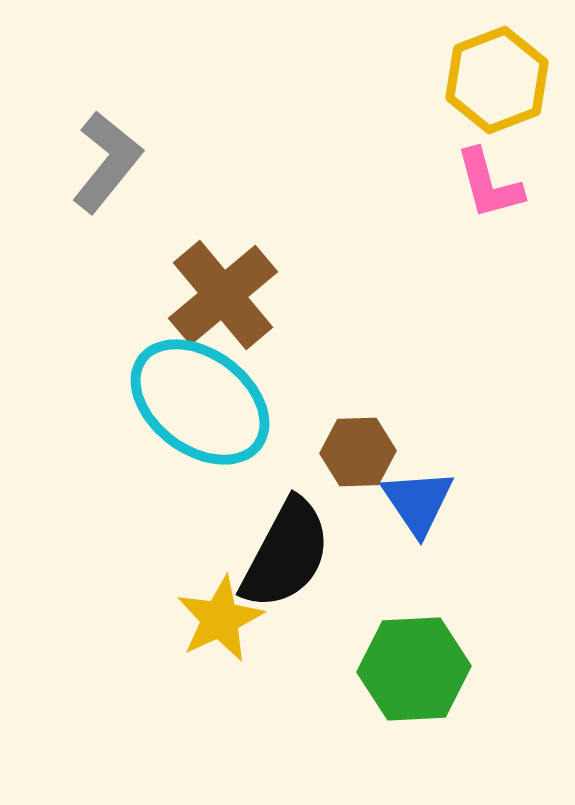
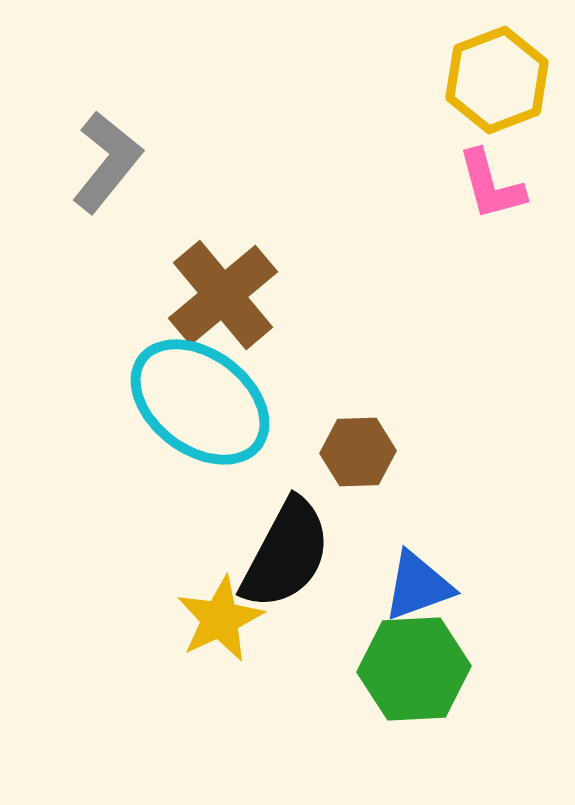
pink L-shape: moved 2 px right, 1 px down
blue triangle: moved 84 px down; rotated 44 degrees clockwise
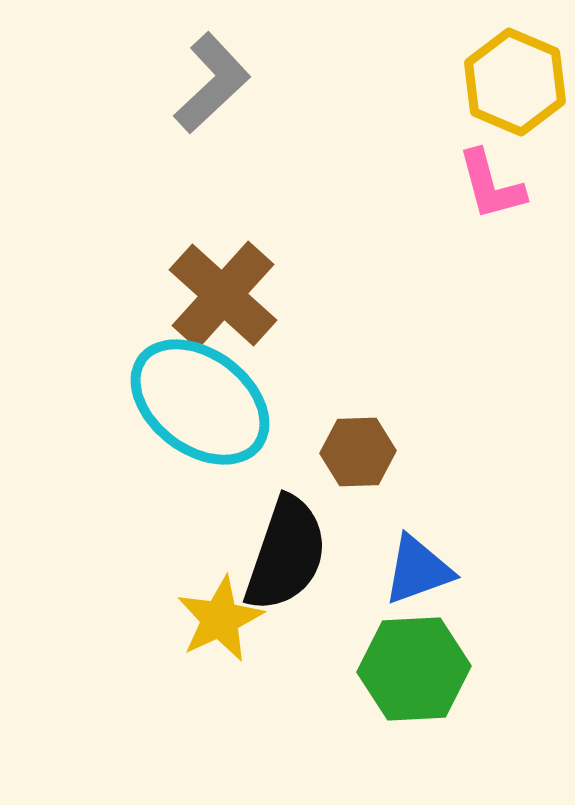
yellow hexagon: moved 18 px right, 2 px down; rotated 16 degrees counterclockwise
gray L-shape: moved 105 px right, 79 px up; rotated 8 degrees clockwise
brown cross: rotated 8 degrees counterclockwise
black semicircle: rotated 9 degrees counterclockwise
blue triangle: moved 16 px up
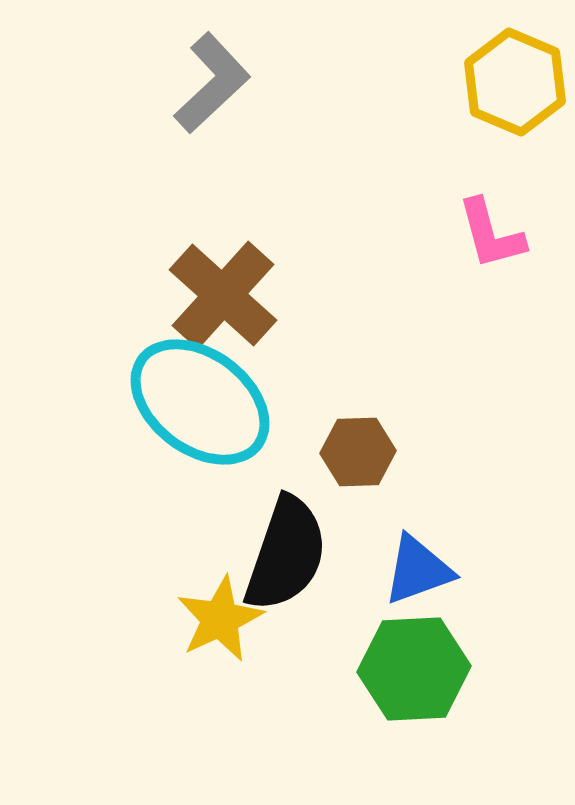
pink L-shape: moved 49 px down
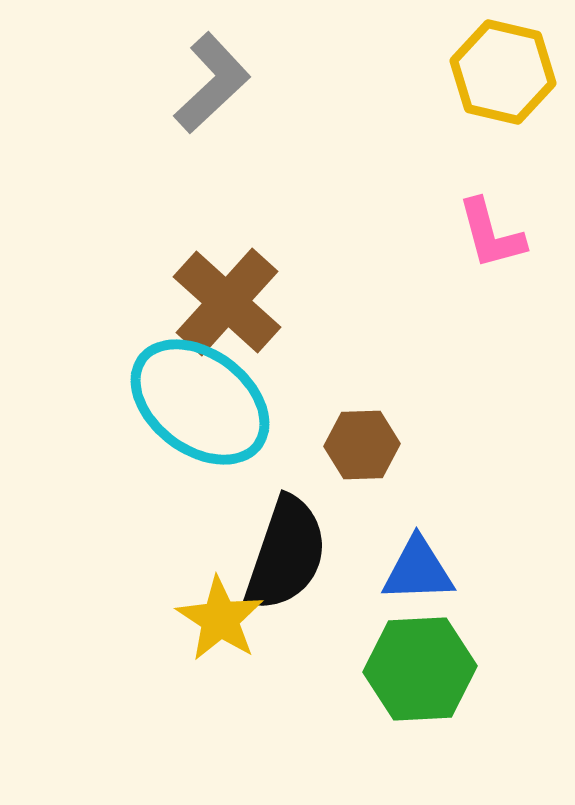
yellow hexagon: moved 12 px left, 10 px up; rotated 10 degrees counterclockwise
brown cross: moved 4 px right, 7 px down
brown hexagon: moved 4 px right, 7 px up
blue triangle: rotated 18 degrees clockwise
yellow star: rotated 14 degrees counterclockwise
green hexagon: moved 6 px right
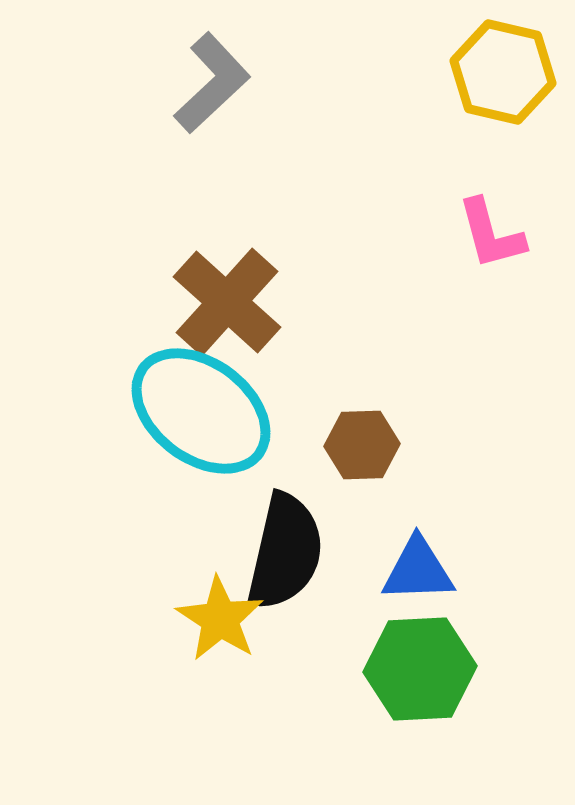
cyan ellipse: moved 1 px right, 9 px down
black semicircle: moved 1 px left, 2 px up; rotated 6 degrees counterclockwise
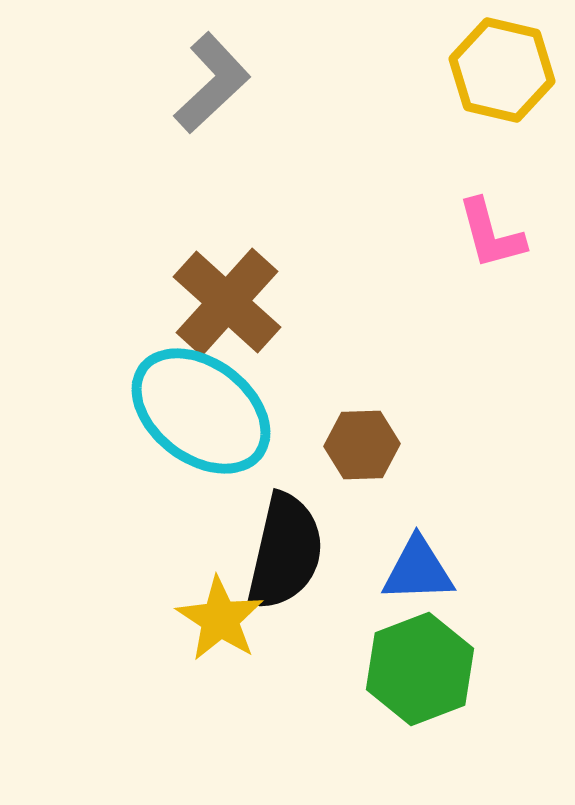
yellow hexagon: moved 1 px left, 2 px up
green hexagon: rotated 18 degrees counterclockwise
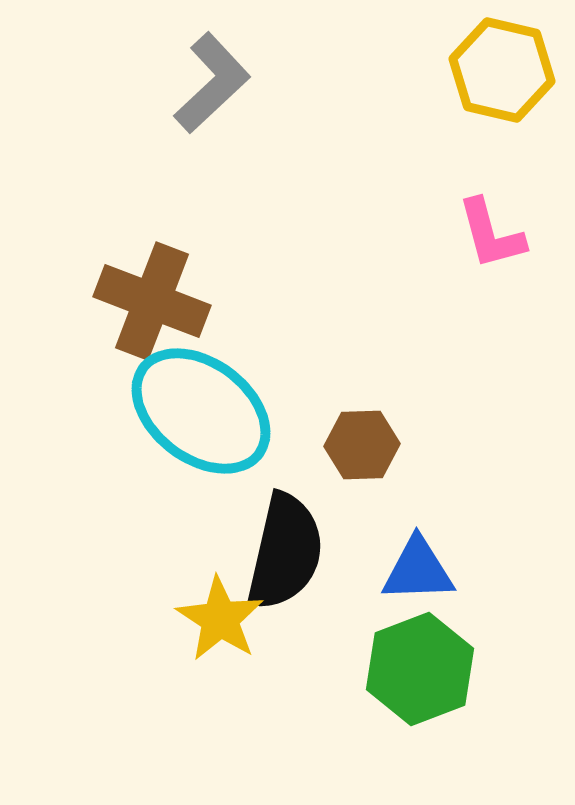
brown cross: moved 75 px left, 1 px up; rotated 21 degrees counterclockwise
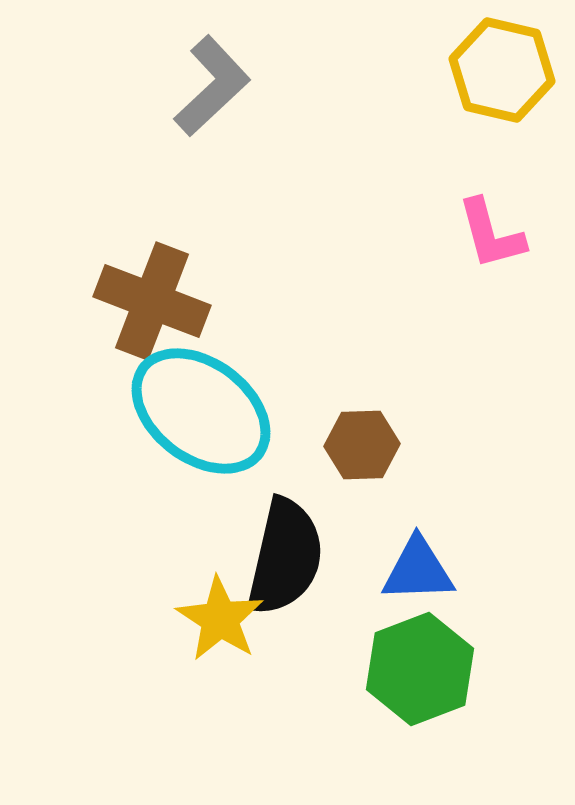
gray L-shape: moved 3 px down
black semicircle: moved 5 px down
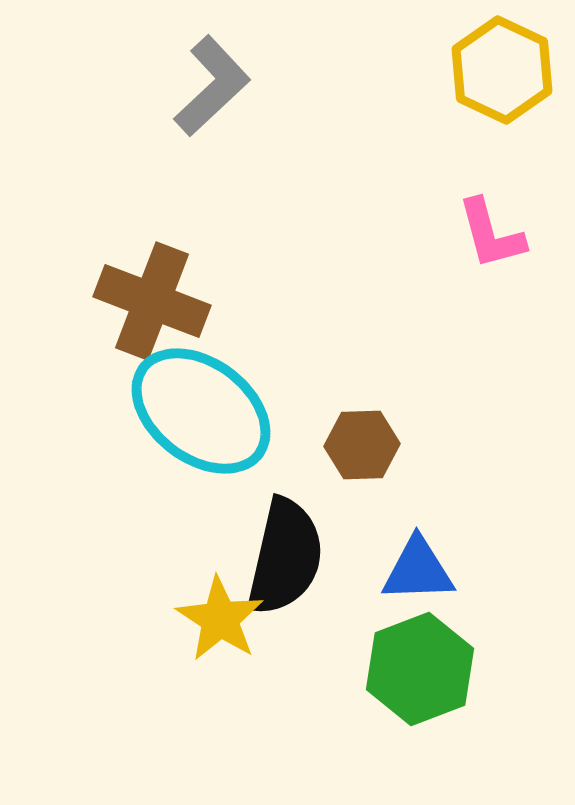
yellow hexagon: rotated 12 degrees clockwise
